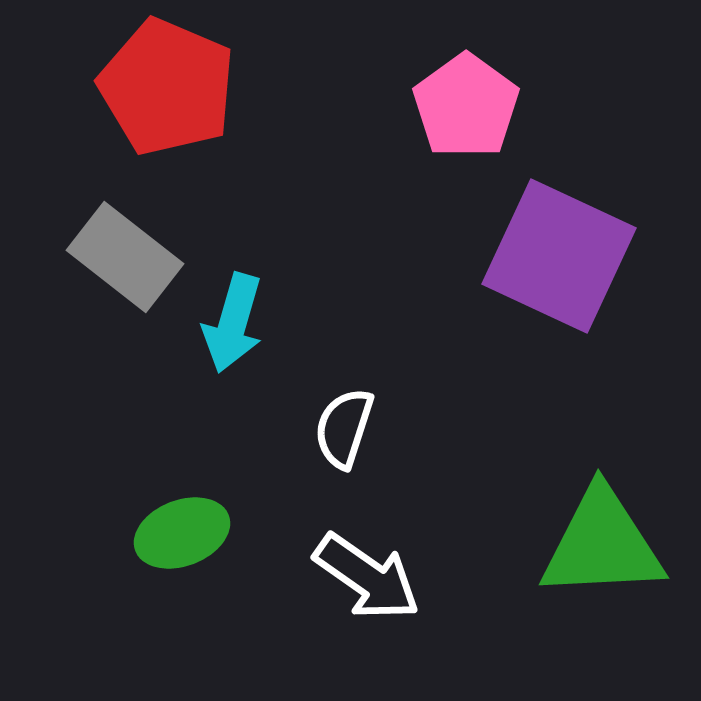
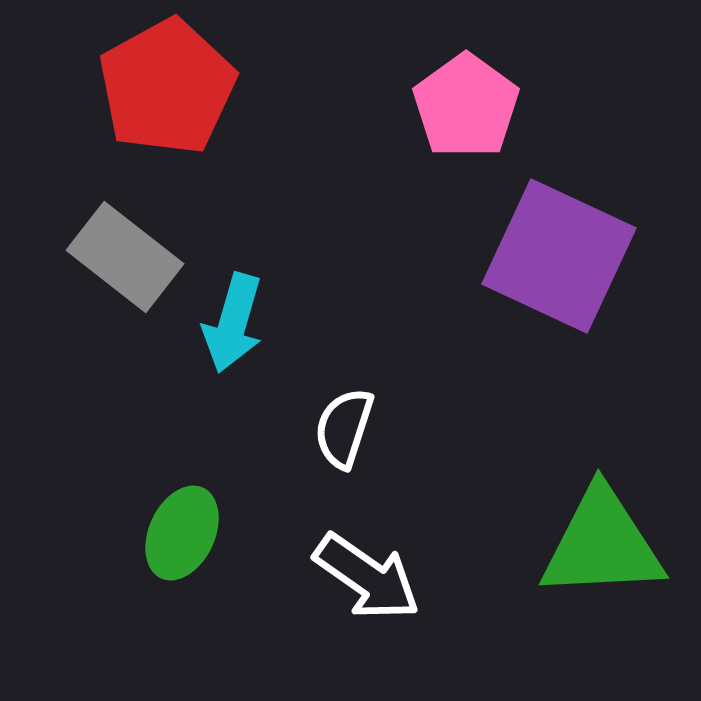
red pentagon: rotated 20 degrees clockwise
green ellipse: rotated 44 degrees counterclockwise
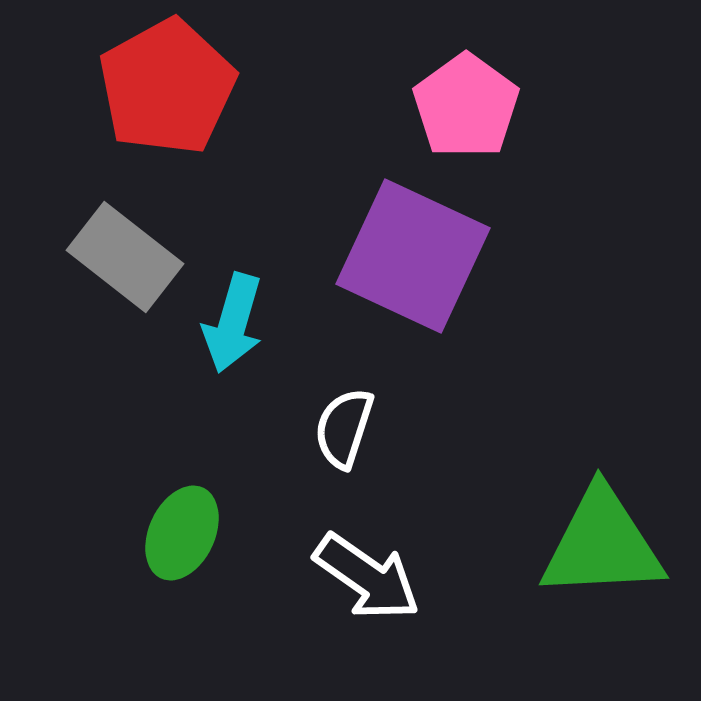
purple square: moved 146 px left
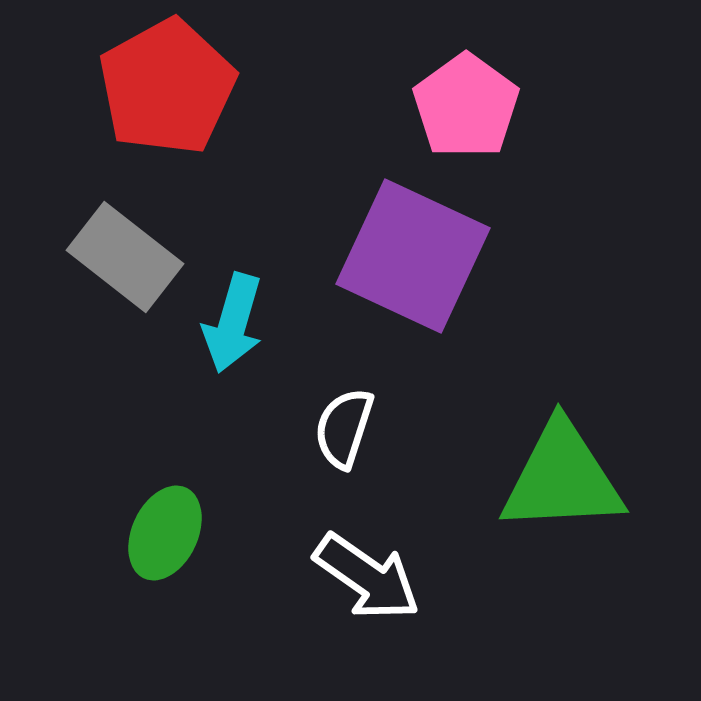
green ellipse: moved 17 px left
green triangle: moved 40 px left, 66 px up
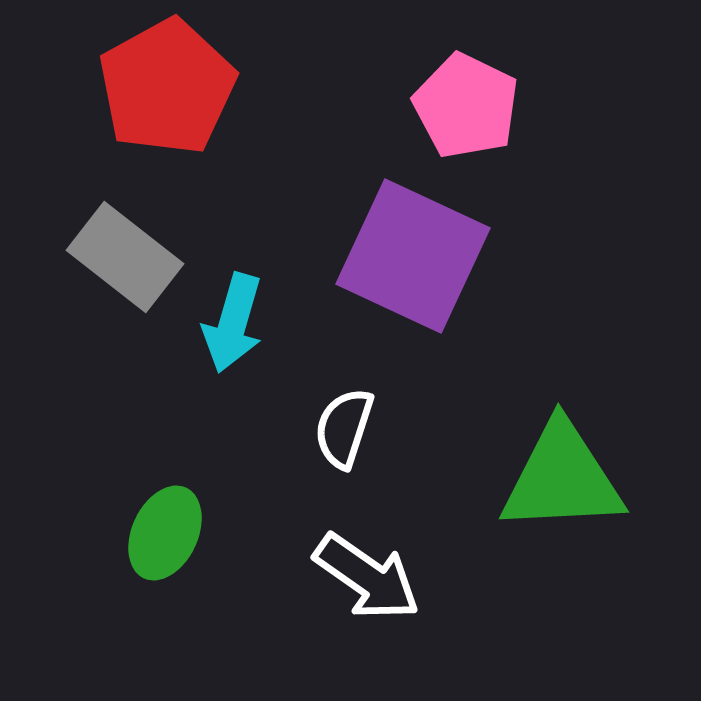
pink pentagon: rotated 10 degrees counterclockwise
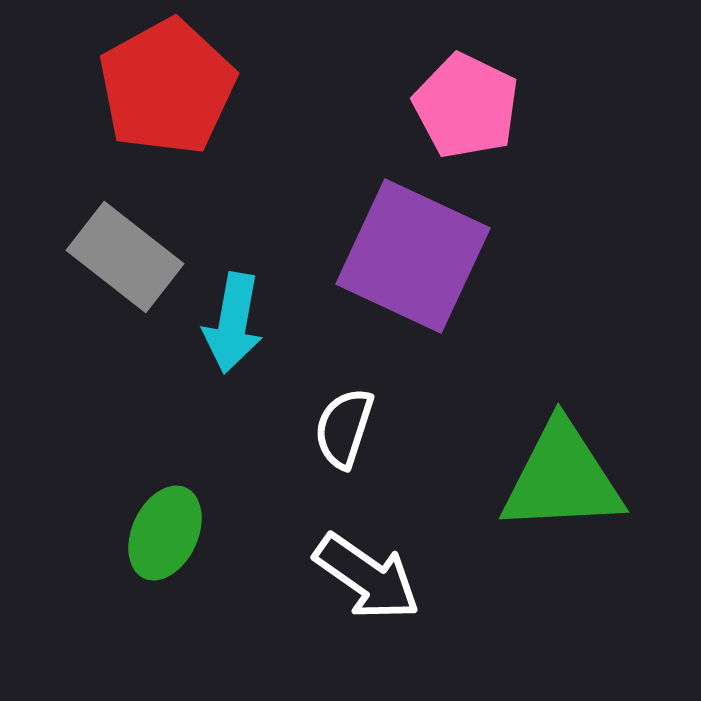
cyan arrow: rotated 6 degrees counterclockwise
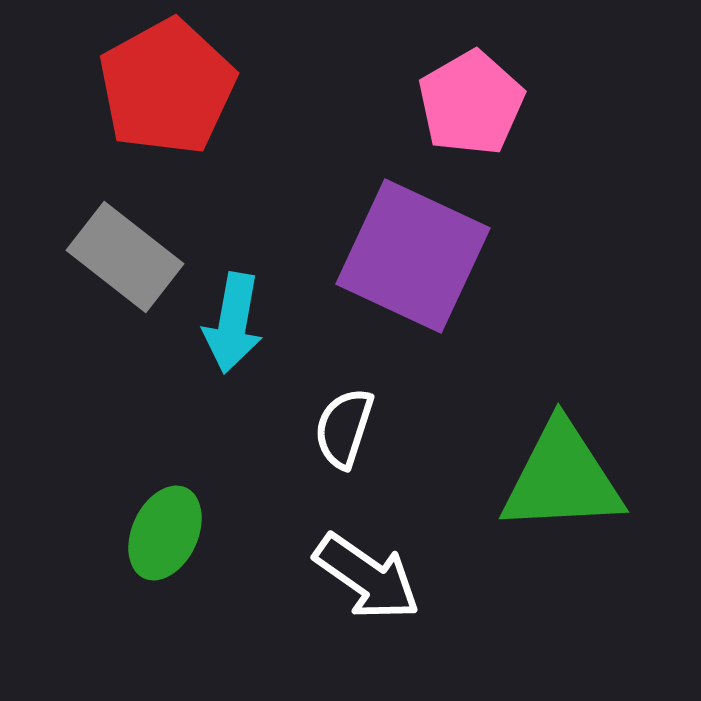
pink pentagon: moved 5 px right, 3 px up; rotated 16 degrees clockwise
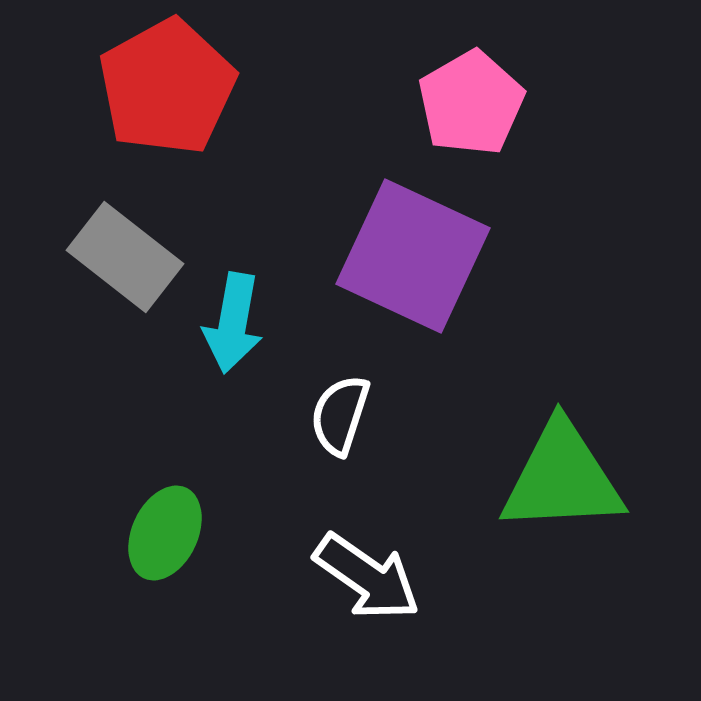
white semicircle: moved 4 px left, 13 px up
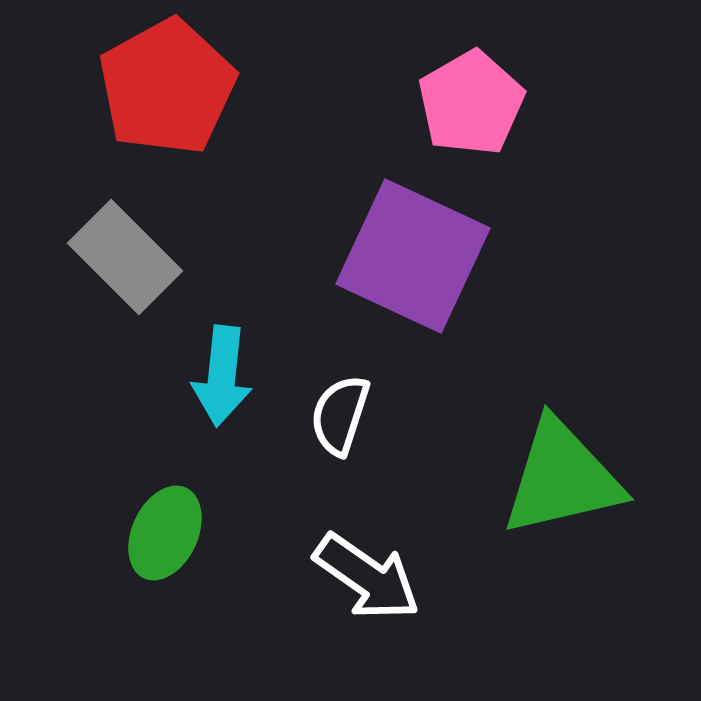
gray rectangle: rotated 7 degrees clockwise
cyan arrow: moved 11 px left, 53 px down; rotated 4 degrees counterclockwise
green triangle: rotated 10 degrees counterclockwise
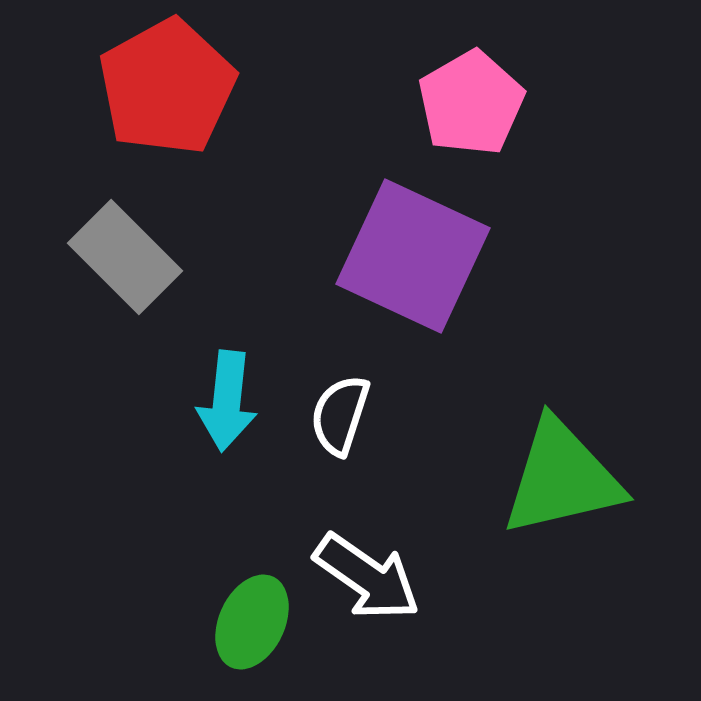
cyan arrow: moved 5 px right, 25 px down
green ellipse: moved 87 px right, 89 px down
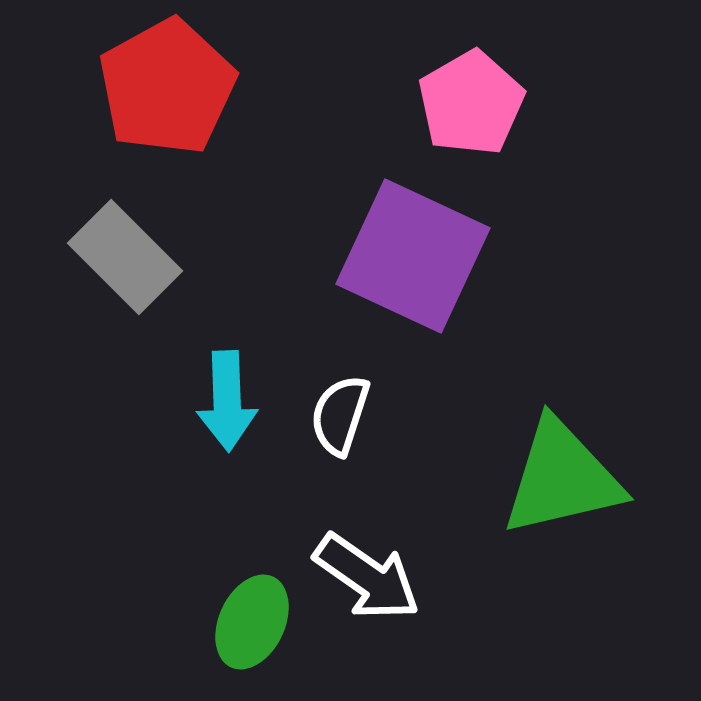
cyan arrow: rotated 8 degrees counterclockwise
